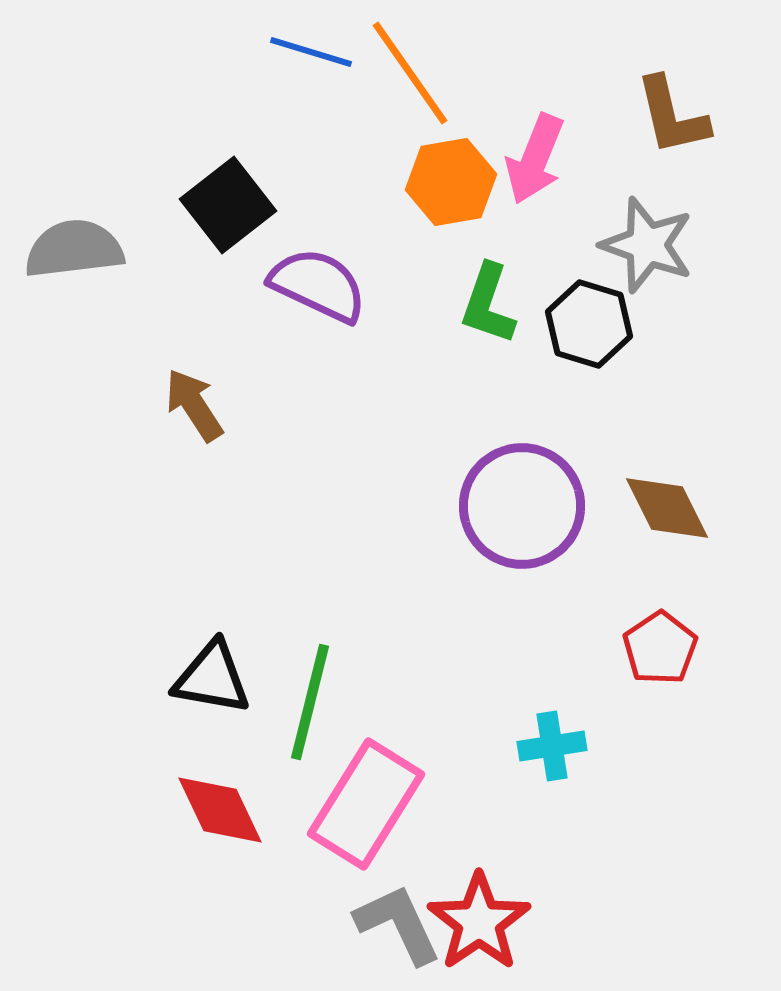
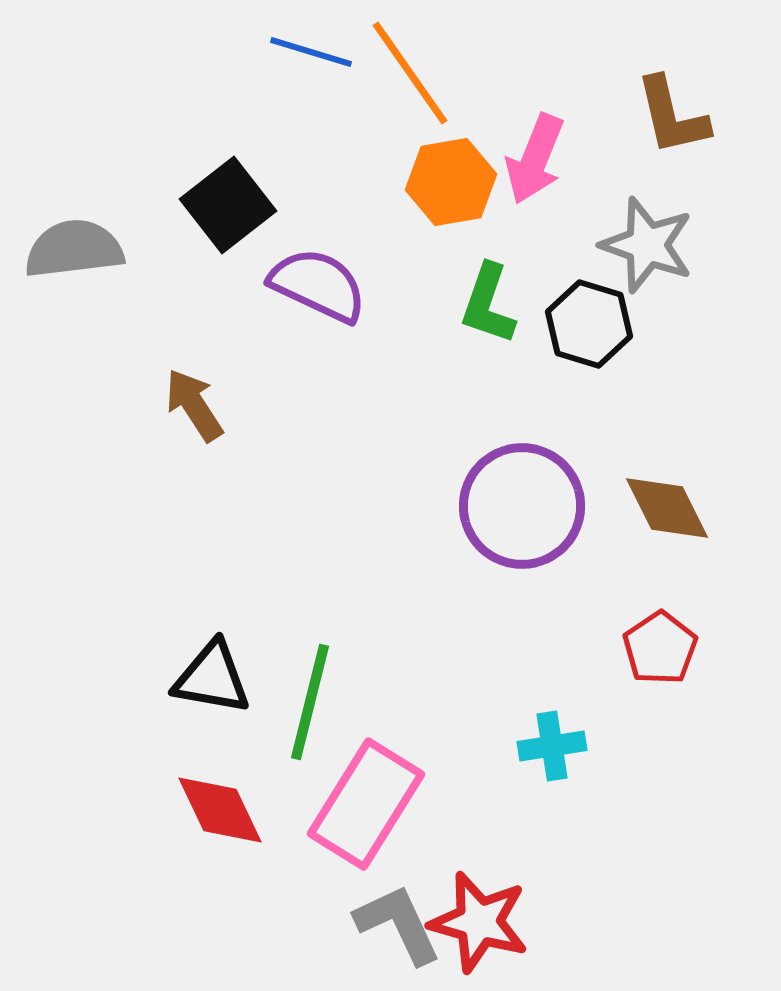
red star: rotated 22 degrees counterclockwise
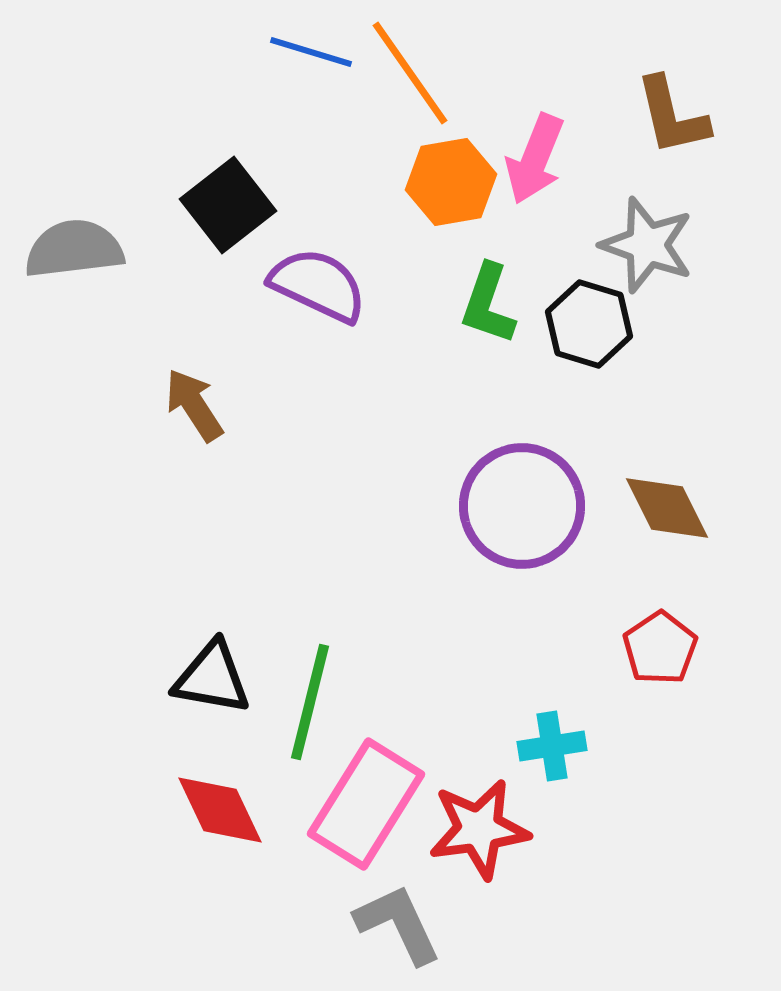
red star: moved 93 px up; rotated 24 degrees counterclockwise
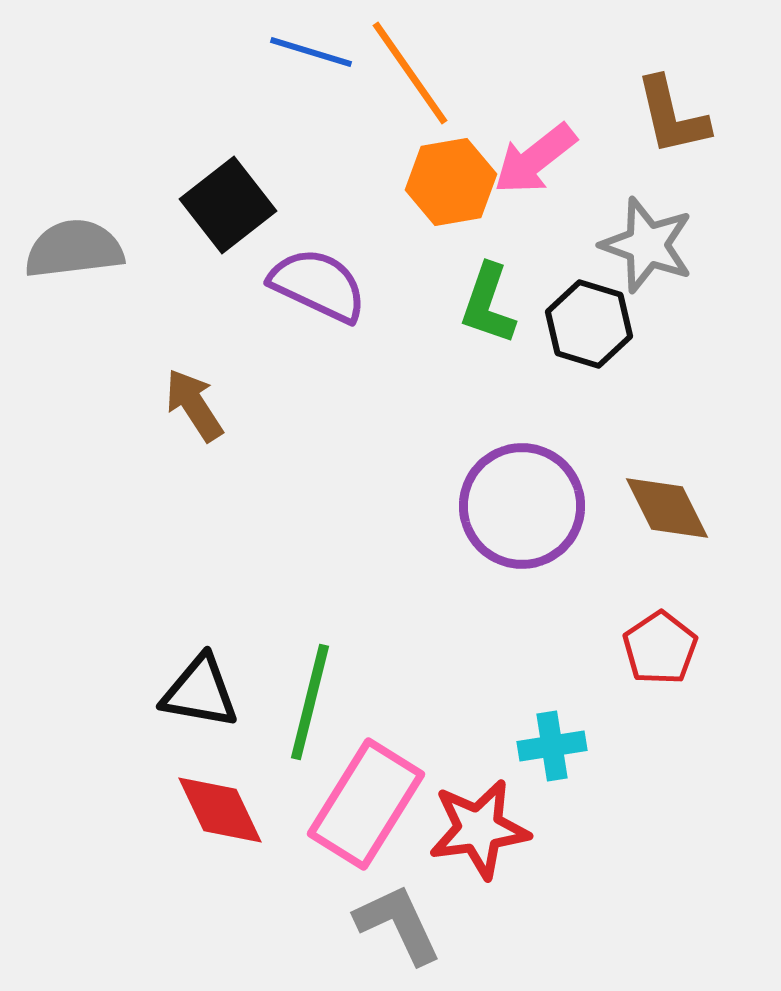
pink arrow: rotated 30 degrees clockwise
black triangle: moved 12 px left, 14 px down
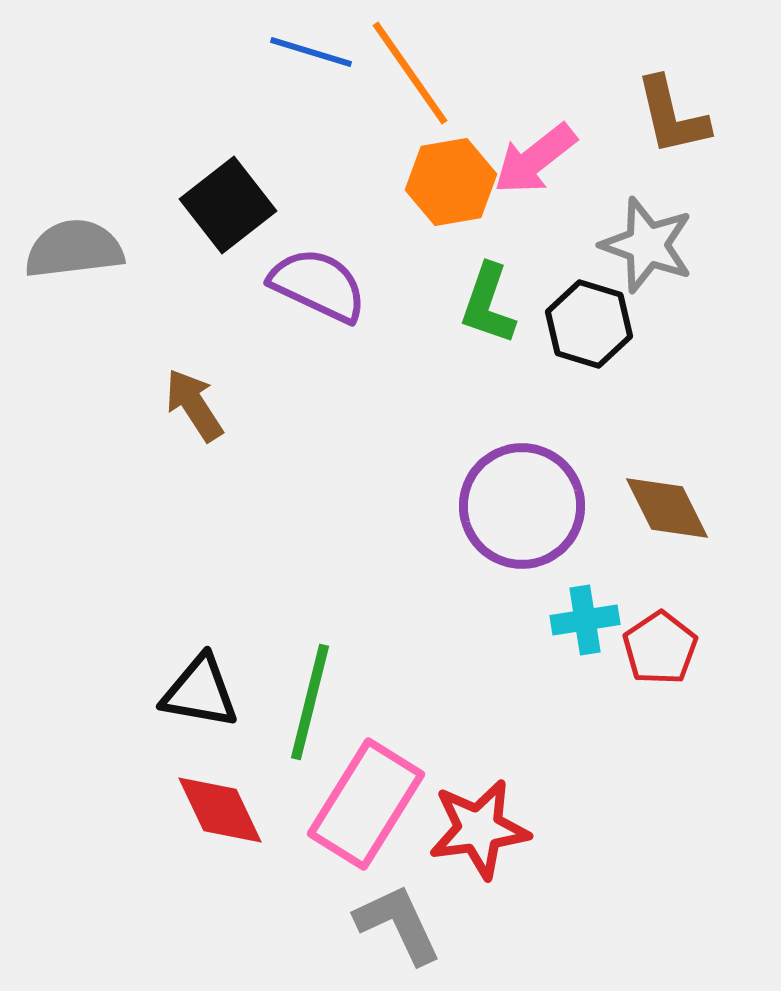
cyan cross: moved 33 px right, 126 px up
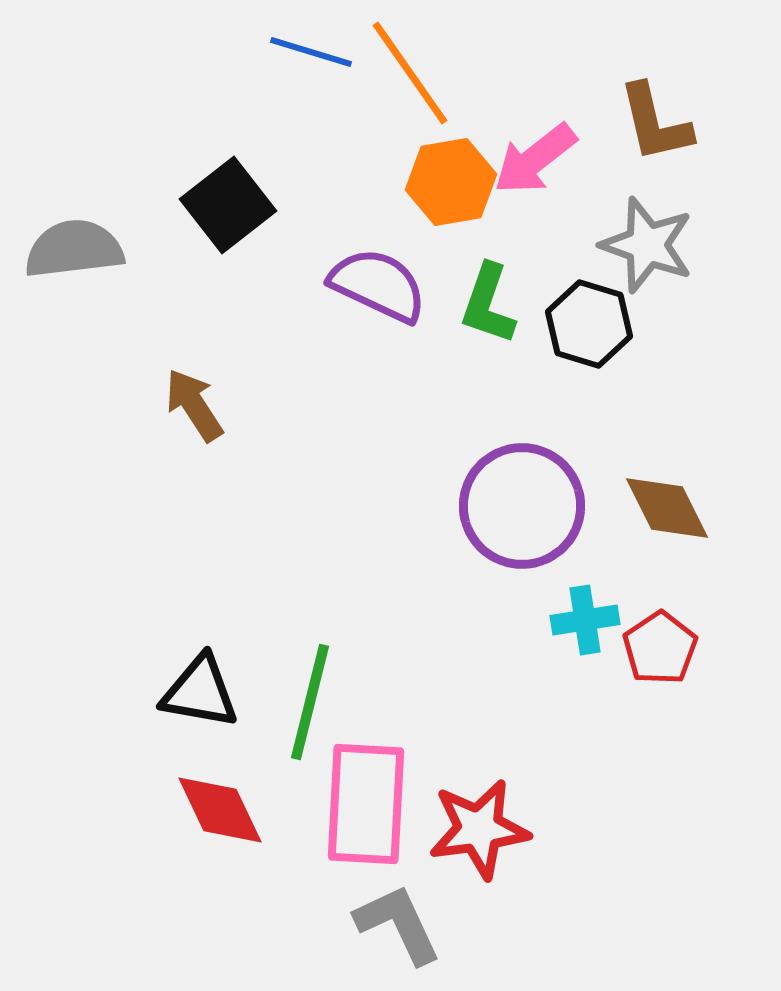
brown L-shape: moved 17 px left, 7 px down
purple semicircle: moved 60 px right
pink rectangle: rotated 29 degrees counterclockwise
